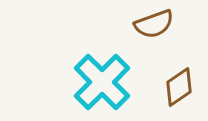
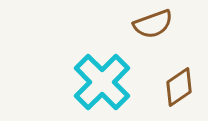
brown semicircle: moved 1 px left
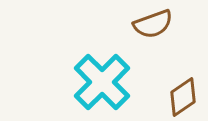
brown diamond: moved 4 px right, 10 px down
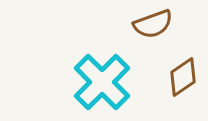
brown diamond: moved 20 px up
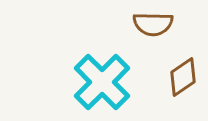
brown semicircle: rotated 21 degrees clockwise
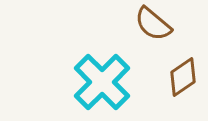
brown semicircle: rotated 39 degrees clockwise
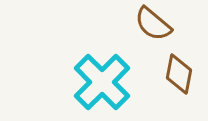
brown diamond: moved 4 px left, 3 px up; rotated 45 degrees counterclockwise
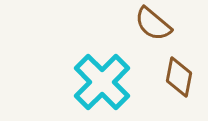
brown diamond: moved 3 px down
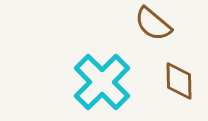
brown diamond: moved 4 px down; rotated 12 degrees counterclockwise
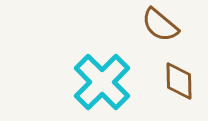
brown semicircle: moved 7 px right, 1 px down
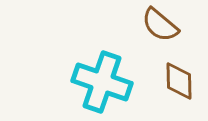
cyan cross: rotated 26 degrees counterclockwise
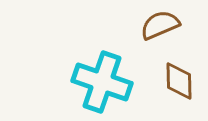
brown semicircle: rotated 117 degrees clockwise
